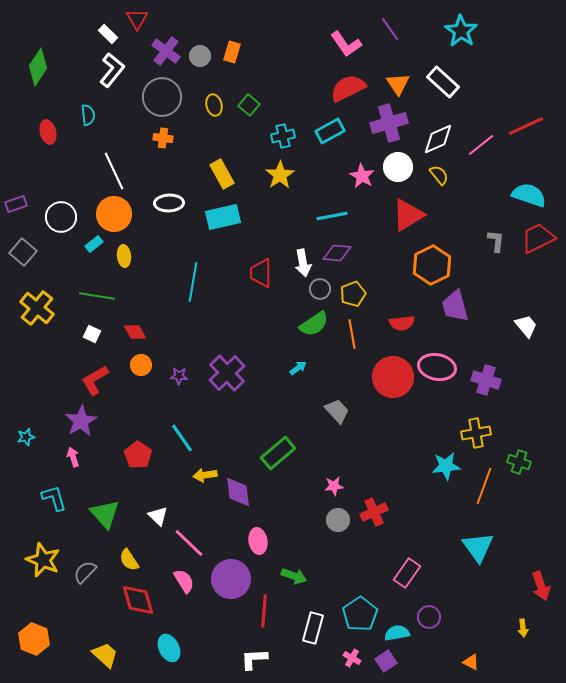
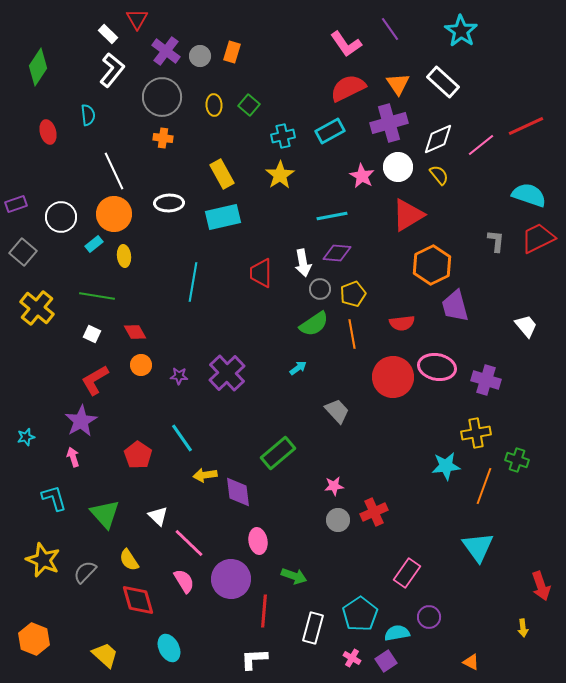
yellow ellipse at (214, 105): rotated 10 degrees clockwise
green cross at (519, 462): moved 2 px left, 2 px up
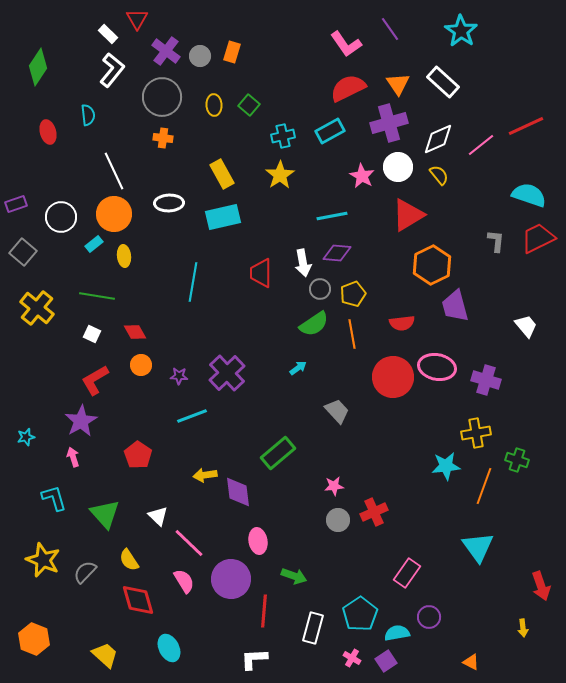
cyan line at (182, 438): moved 10 px right, 22 px up; rotated 76 degrees counterclockwise
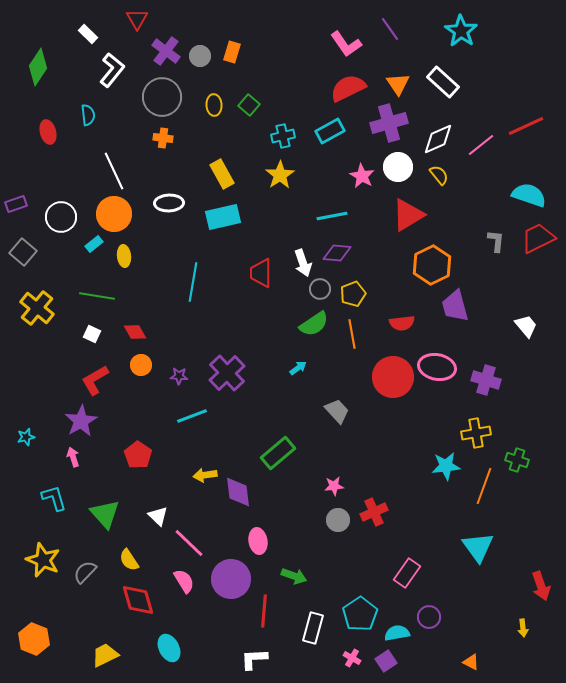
white rectangle at (108, 34): moved 20 px left
white arrow at (303, 263): rotated 8 degrees counterclockwise
yellow trapezoid at (105, 655): rotated 68 degrees counterclockwise
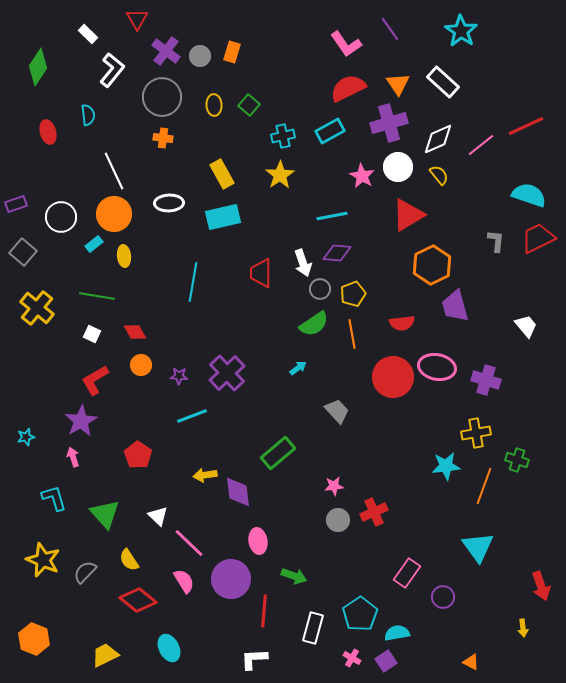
red diamond at (138, 600): rotated 36 degrees counterclockwise
purple circle at (429, 617): moved 14 px right, 20 px up
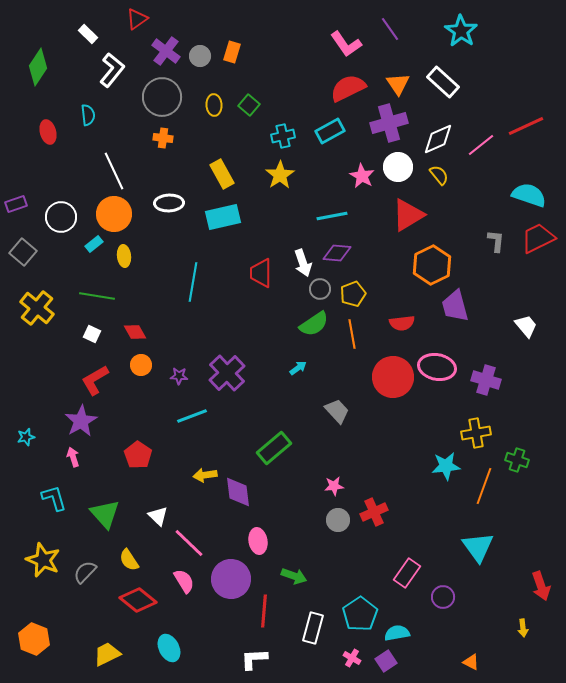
red triangle at (137, 19): rotated 25 degrees clockwise
green rectangle at (278, 453): moved 4 px left, 5 px up
yellow trapezoid at (105, 655): moved 2 px right, 1 px up
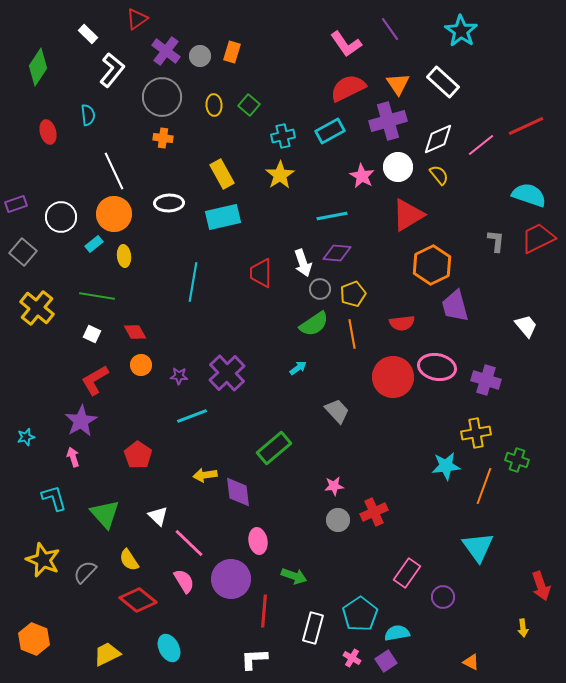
purple cross at (389, 123): moved 1 px left, 2 px up
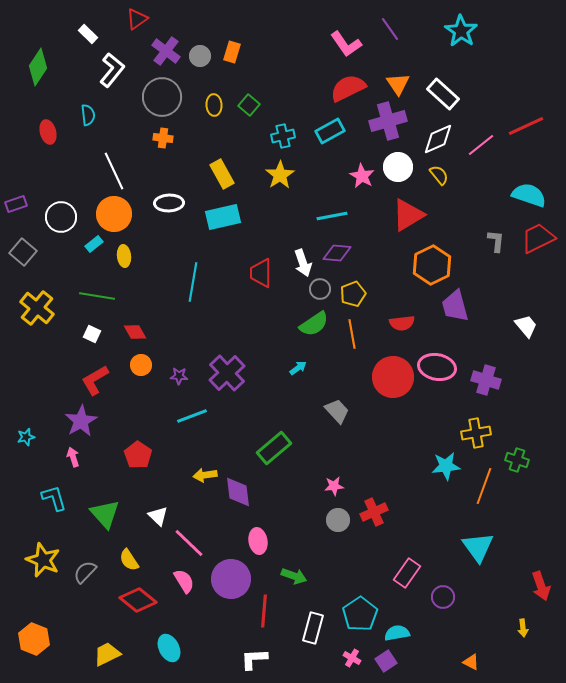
white rectangle at (443, 82): moved 12 px down
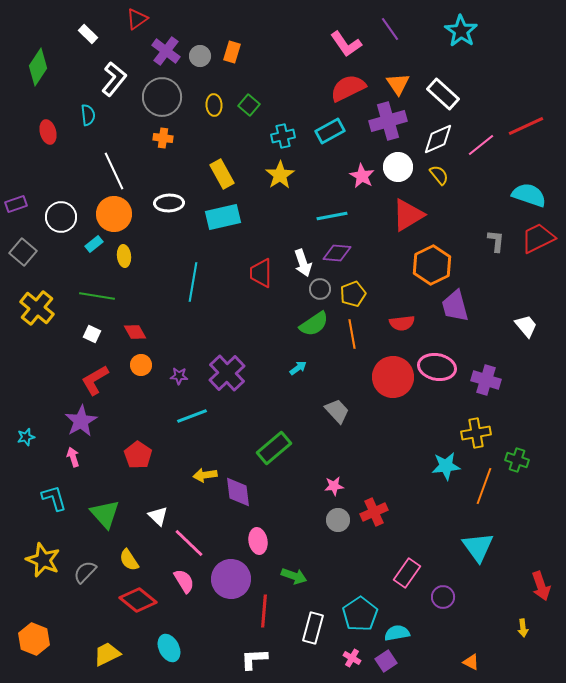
white L-shape at (112, 70): moved 2 px right, 9 px down
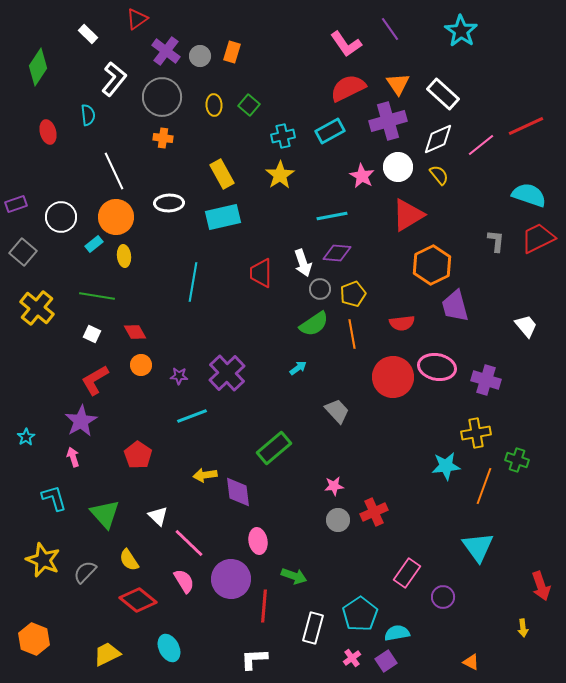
orange circle at (114, 214): moved 2 px right, 3 px down
cyan star at (26, 437): rotated 18 degrees counterclockwise
red line at (264, 611): moved 5 px up
pink cross at (352, 658): rotated 24 degrees clockwise
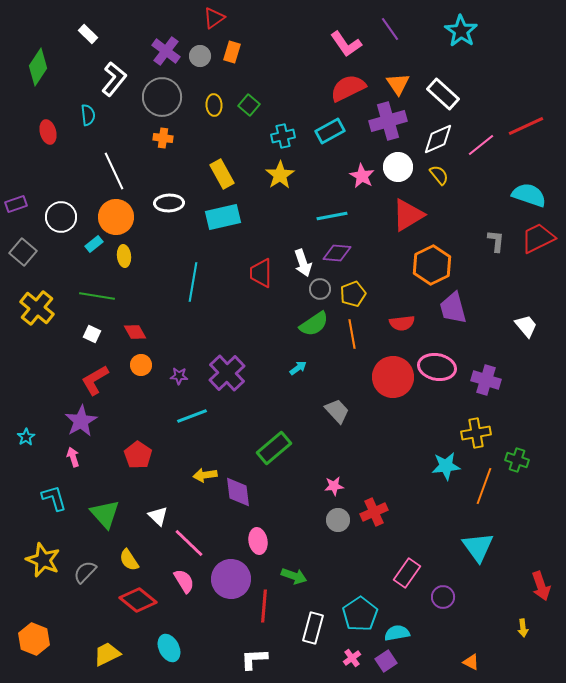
red triangle at (137, 19): moved 77 px right, 1 px up
purple trapezoid at (455, 306): moved 2 px left, 2 px down
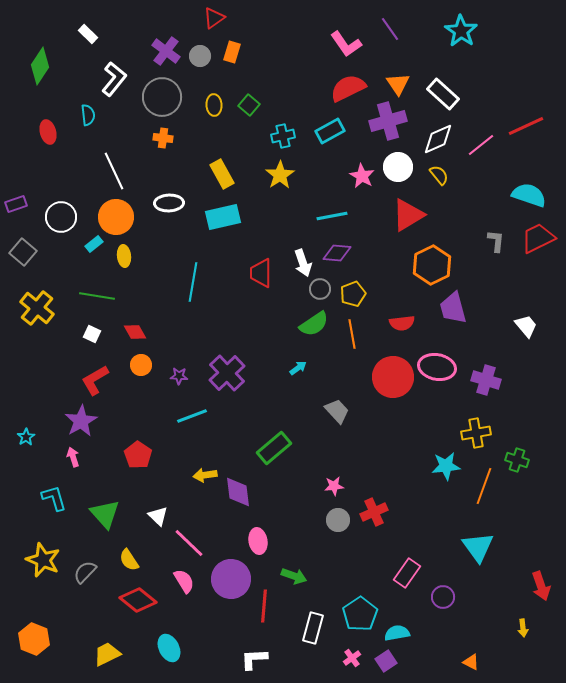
green diamond at (38, 67): moved 2 px right, 1 px up
